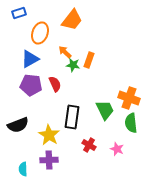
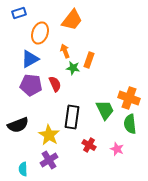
orange arrow: moved 1 px up; rotated 24 degrees clockwise
green star: moved 3 px down
green semicircle: moved 1 px left, 1 px down
purple cross: rotated 30 degrees counterclockwise
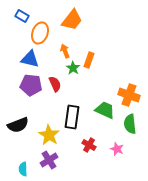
blue rectangle: moved 3 px right, 3 px down; rotated 48 degrees clockwise
blue triangle: rotated 42 degrees clockwise
green star: rotated 24 degrees clockwise
orange cross: moved 3 px up
green trapezoid: rotated 40 degrees counterclockwise
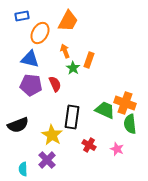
blue rectangle: rotated 40 degrees counterclockwise
orange trapezoid: moved 4 px left, 1 px down; rotated 10 degrees counterclockwise
orange ellipse: rotated 10 degrees clockwise
orange cross: moved 4 px left, 8 px down
yellow star: moved 3 px right
purple cross: moved 2 px left; rotated 12 degrees counterclockwise
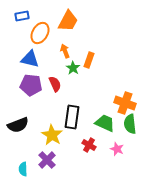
green trapezoid: moved 13 px down
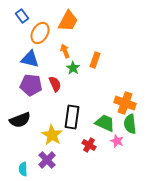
blue rectangle: rotated 64 degrees clockwise
orange rectangle: moved 6 px right
black semicircle: moved 2 px right, 5 px up
pink star: moved 8 px up
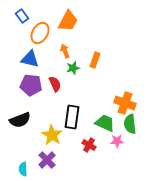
green star: rotated 24 degrees clockwise
pink star: rotated 24 degrees counterclockwise
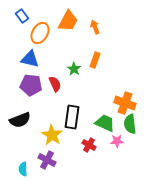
orange arrow: moved 30 px right, 24 px up
green star: moved 1 px right, 1 px down; rotated 24 degrees counterclockwise
purple cross: rotated 18 degrees counterclockwise
